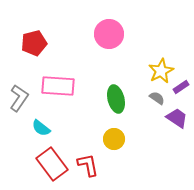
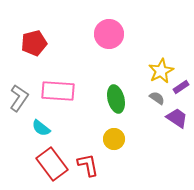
pink rectangle: moved 5 px down
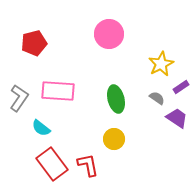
yellow star: moved 7 px up
